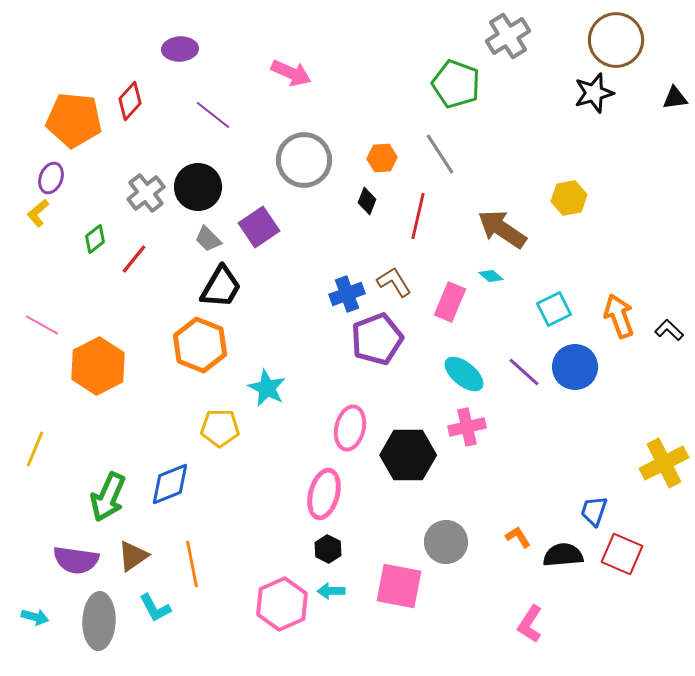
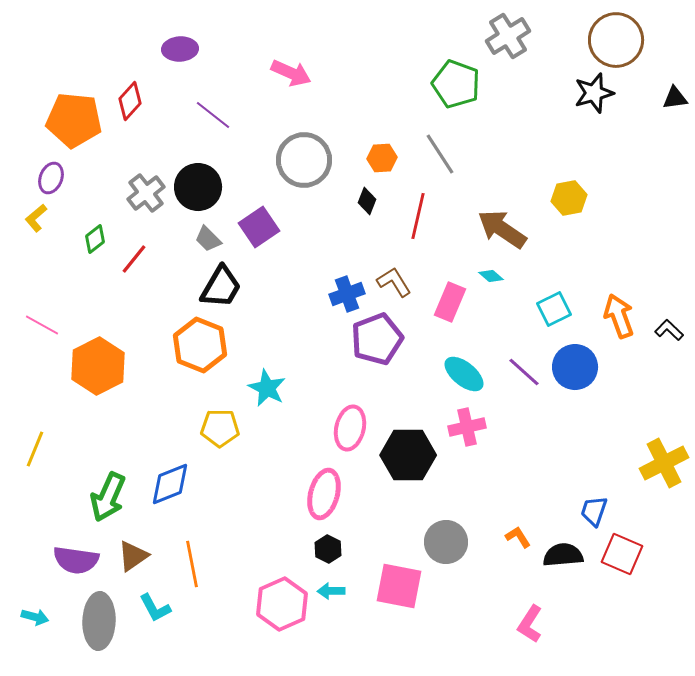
yellow L-shape at (38, 213): moved 2 px left, 5 px down
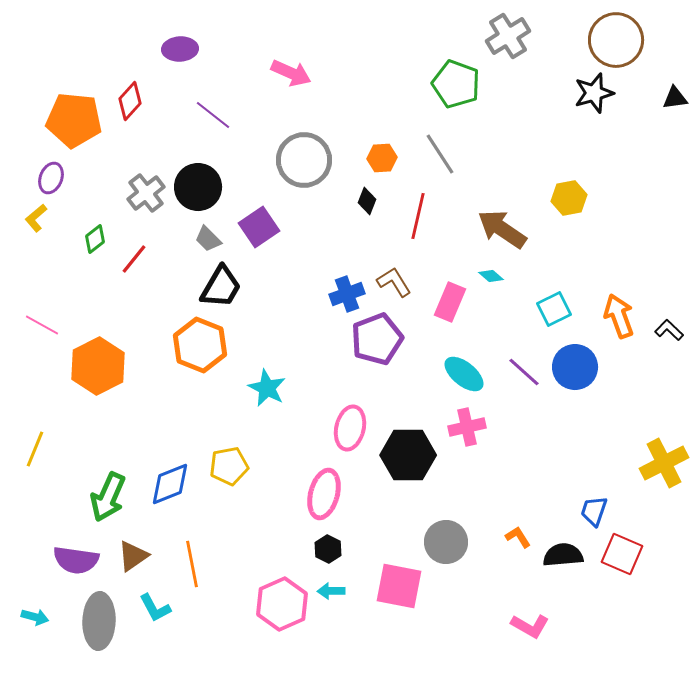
yellow pentagon at (220, 428): moved 9 px right, 38 px down; rotated 12 degrees counterclockwise
pink L-shape at (530, 624): moved 2 px down; rotated 93 degrees counterclockwise
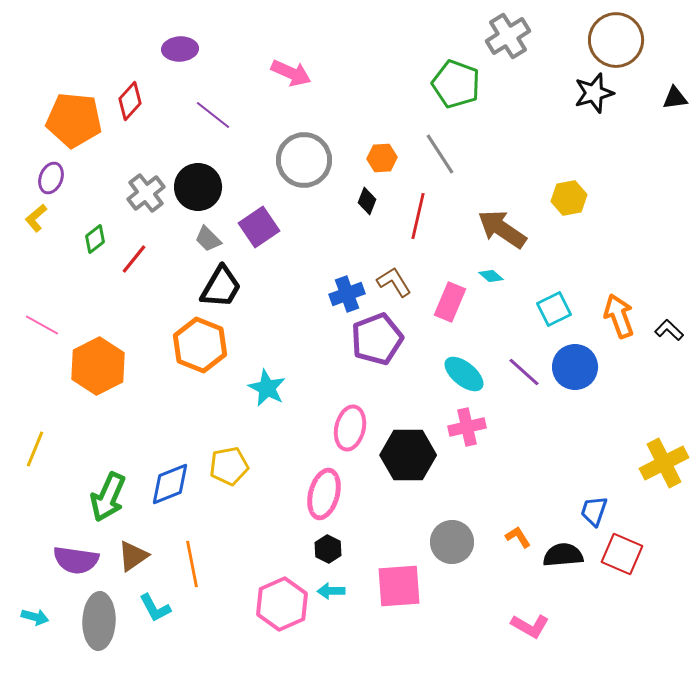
gray circle at (446, 542): moved 6 px right
pink square at (399, 586): rotated 15 degrees counterclockwise
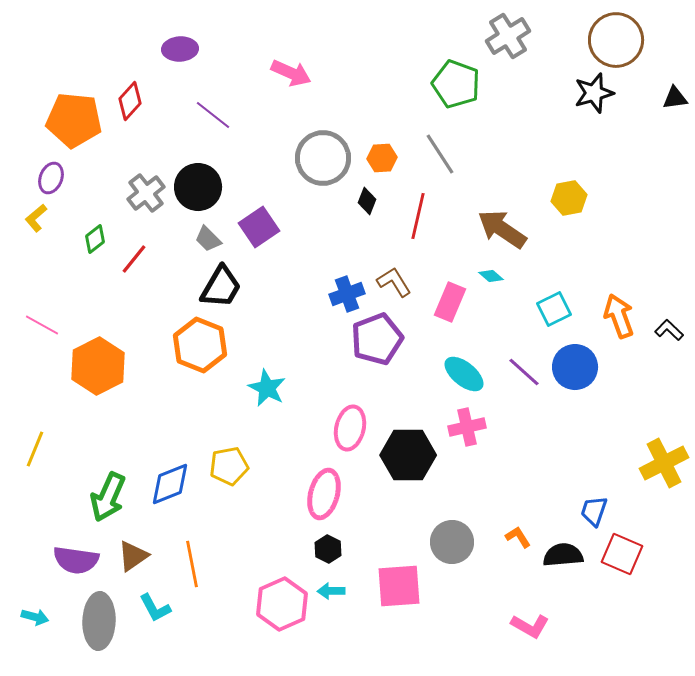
gray circle at (304, 160): moved 19 px right, 2 px up
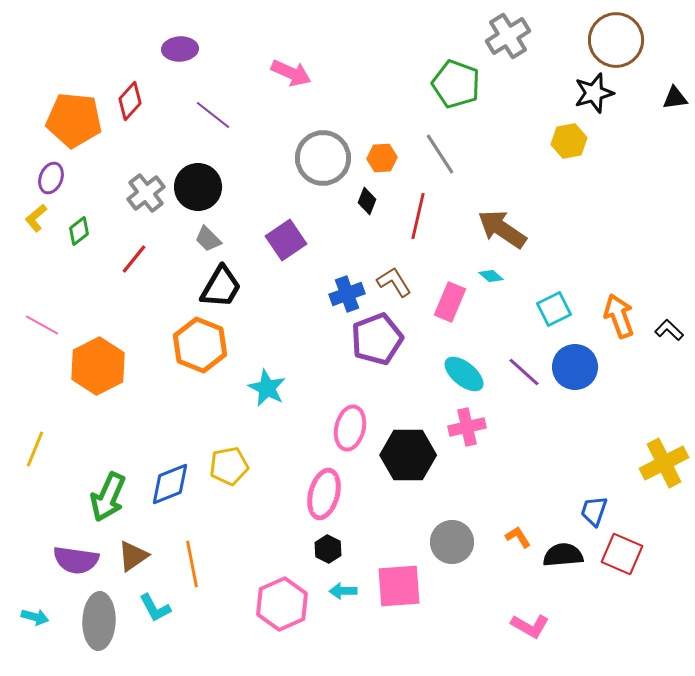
yellow hexagon at (569, 198): moved 57 px up
purple square at (259, 227): moved 27 px right, 13 px down
green diamond at (95, 239): moved 16 px left, 8 px up
cyan arrow at (331, 591): moved 12 px right
